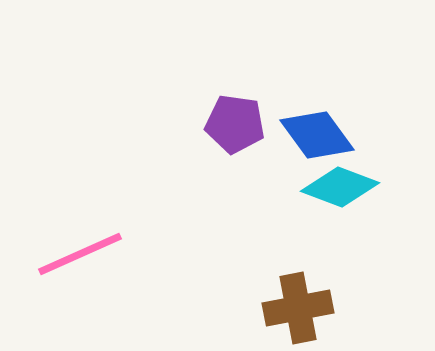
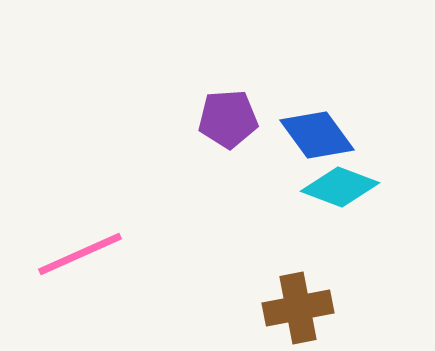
purple pentagon: moved 7 px left, 5 px up; rotated 12 degrees counterclockwise
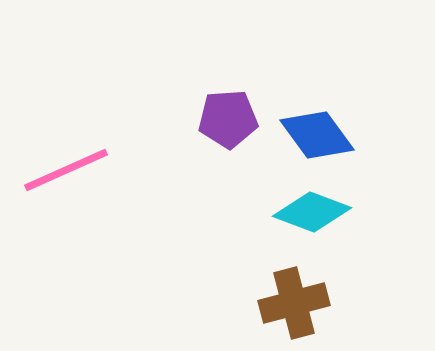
cyan diamond: moved 28 px left, 25 px down
pink line: moved 14 px left, 84 px up
brown cross: moved 4 px left, 5 px up; rotated 4 degrees counterclockwise
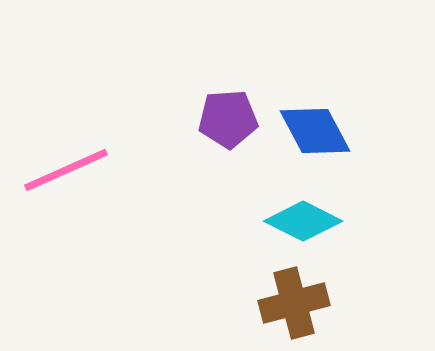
blue diamond: moved 2 px left, 4 px up; rotated 8 degrees clockwise
cyan diamond: moved 9 px left, 9 px down; rotated 6 degrees clockwise
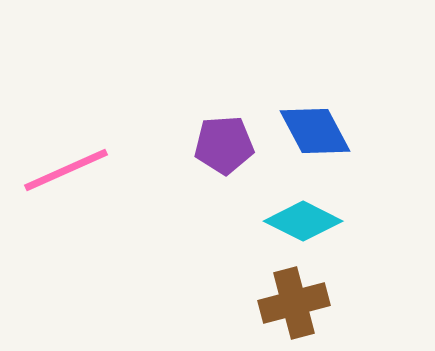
purple pentagon: moved 4 px left, 26 px down
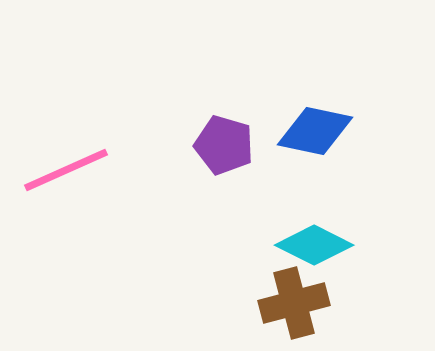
blue diamond: rotated 50 degrees counterclockwise
purple pentagon: rotated 20 degrees clockwise
cyan diamond: moved 11 px right, 24 px down
